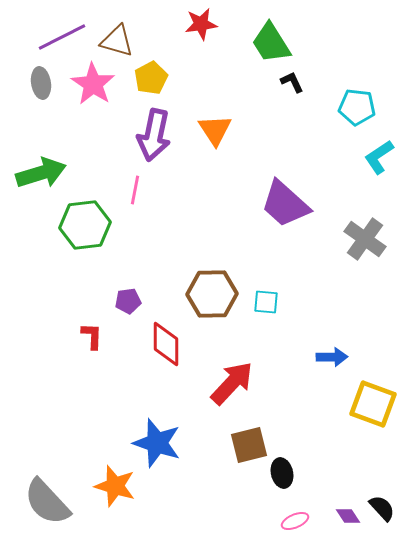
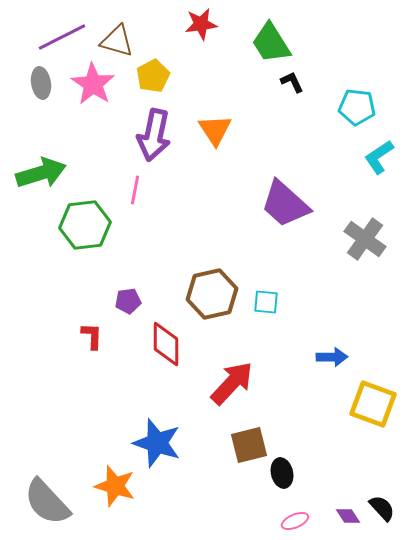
yellow pentagon: moved 2 px right, 2 px up
brown hexagon: rotated 12 degrees counterclockwise
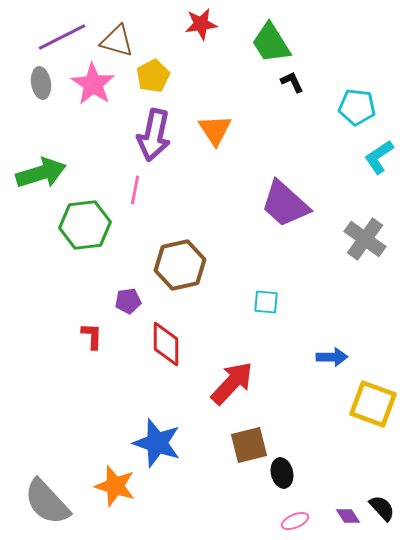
brown hexagon: moved 32 px left, 29 px up
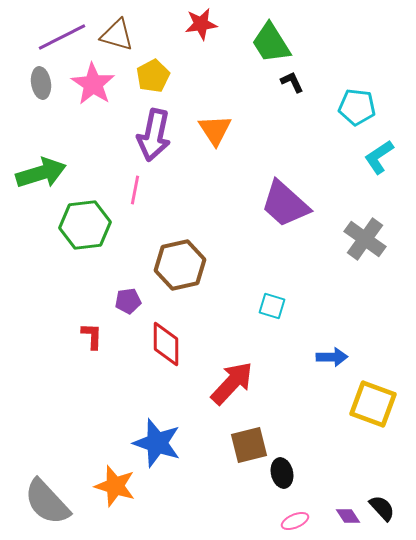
brown triangle: moved 6 px up
cyan square: moved 6 px right, 4 px down; rotated 12 degrees clockwise
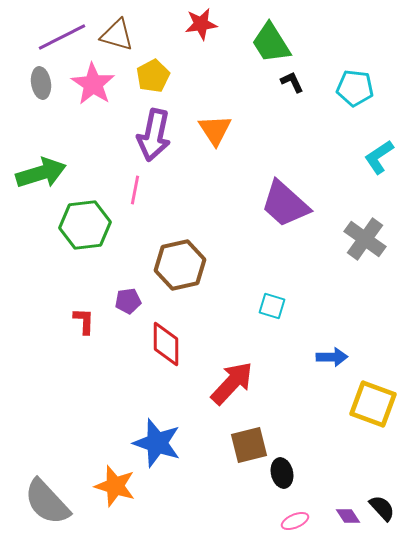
cyan pentagon: moved 2 px left, 19 px up
red L-shape: moved 8 px left, 15 px up
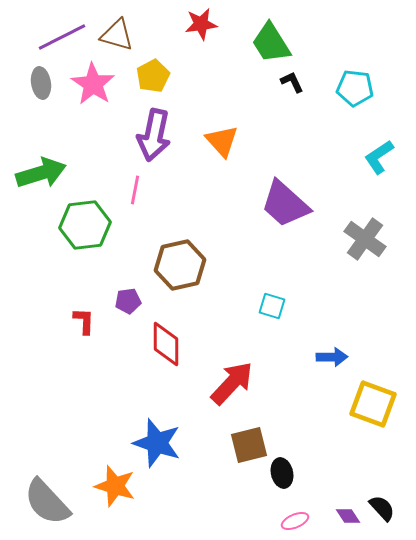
orange triangle: moved 7 px right, 11 px down; rotated 9 degrees counterclockwise
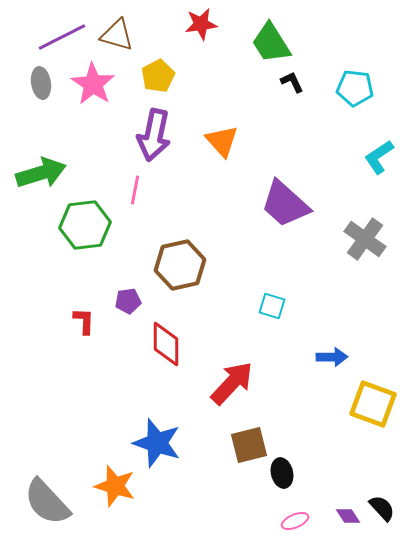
yellow pentagon: moved 5 px right
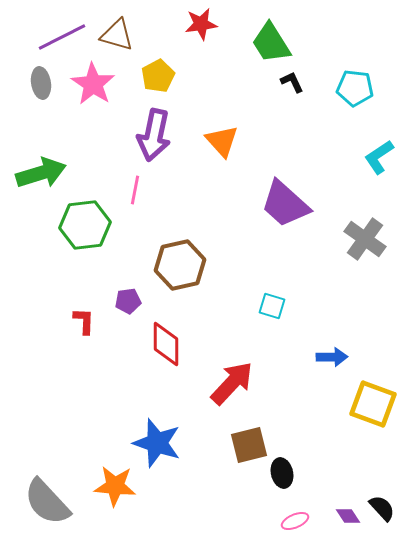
orange star: rotated 12 degrees counterclockwise
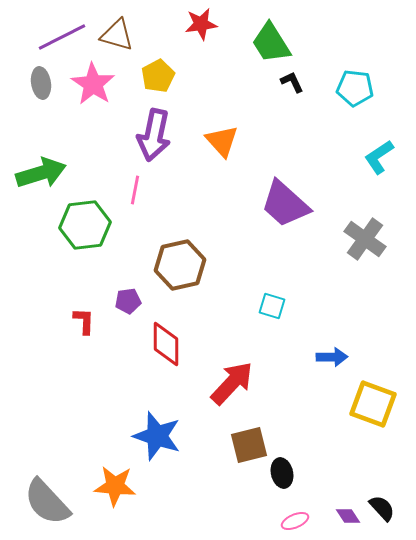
blue star: moved 7 px up
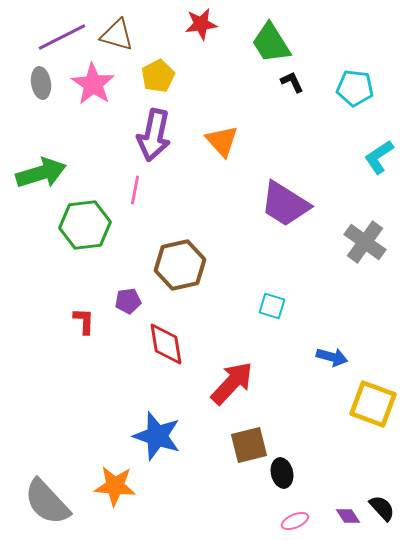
purple trapezoid: rotated 10 degrees counterclockwise
gray cross: moved 3 px down
red diamond: rotated 9 degrees counterclockwise
blue arrow: rotated 16 degrees clockwise
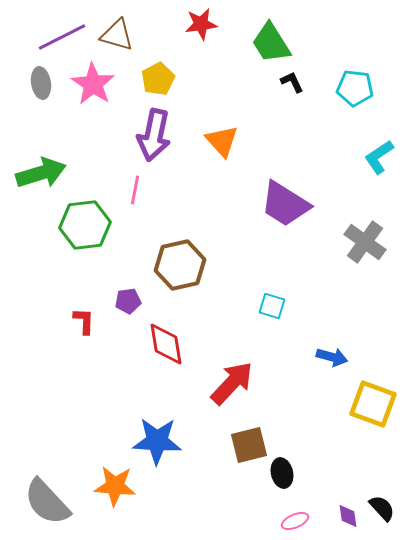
yellow pentagon: moved 3 px down
blue star: moved 5 px down; rotated 15 degrees counterclockwise
purple diamond: rotated 25 degrees clockwise
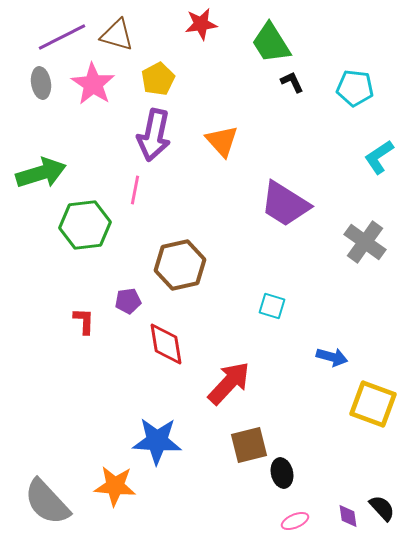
red arrow: moved 3 px left
